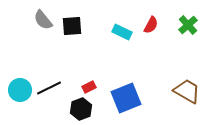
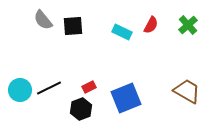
black square: moved 1 px right
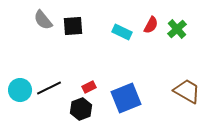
green cross: moved 11 px left, 4 px down
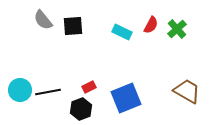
black line: moved 1 px left, 4 px down; rotated 15 degrees clockwise
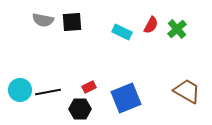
gray semicircle: rotated 40 degrees counterclockwise
black square: moved 1 px left, 4 px up
black hexagon: moved 1 px left; rotated 20 degrees clockwise
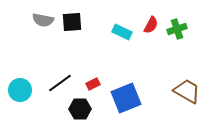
green cross: rotated 24 degrees clockwise
red rectangle: moved 4 px right, 3 px up
black line: moved 12 px right, 9 px up; rotated 25 degrees counterclockwise
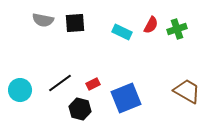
black square: moved 3 px right, 1 px down
black hexagon: rotated 15 degrees clockwise
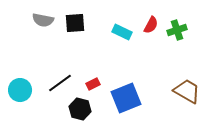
green cross: moved 1 px down
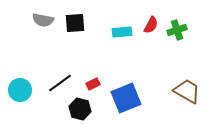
cyan rectangle: rotated 30 degrees counterclockwise
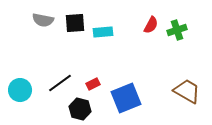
cyan rectangle: moved 19 px left
